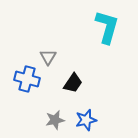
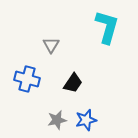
gray triangle: moved 3 px right, 12 px up
gray star: moved 2 px right
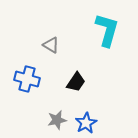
cyan L-shape: moved 3 px down
gray triangle: rotated 30 degrees counterclockwise
black trapezoid: moved 3 px right, 1 px up
blue star: moved 3 px down; rotated 15 degrees counterclockwise
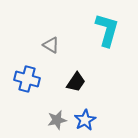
blue star: moved 1 px left, 3 px up
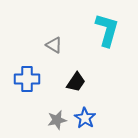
gray triangle: moved 3 px right
blue cross: rotated 15 degrees counterclockwise
blue star: moved 2 px up; rotated 10 degrees counterclockwise
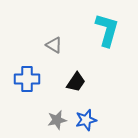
blue star: moved 1 px right, 2 px down; rotated 25 degrees clockwise
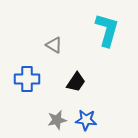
blue star: rotated 20 degrees clockwise
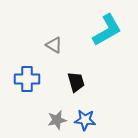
cyan L-shape: rotated 44 degrees clockwise
black trapezoid: rotated 50 degrees counterclockwise
blue star: moved 1 px left
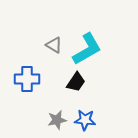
cyan L-shape: moved 20 px left, 19 px down
black trapezoid: rotated 50 degrees clockwise
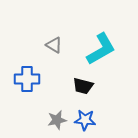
cyan L-shape: moved 14 px right
black trapezoid: moved 7 px right, 4 px down; rotated 70 degrees clockwise
